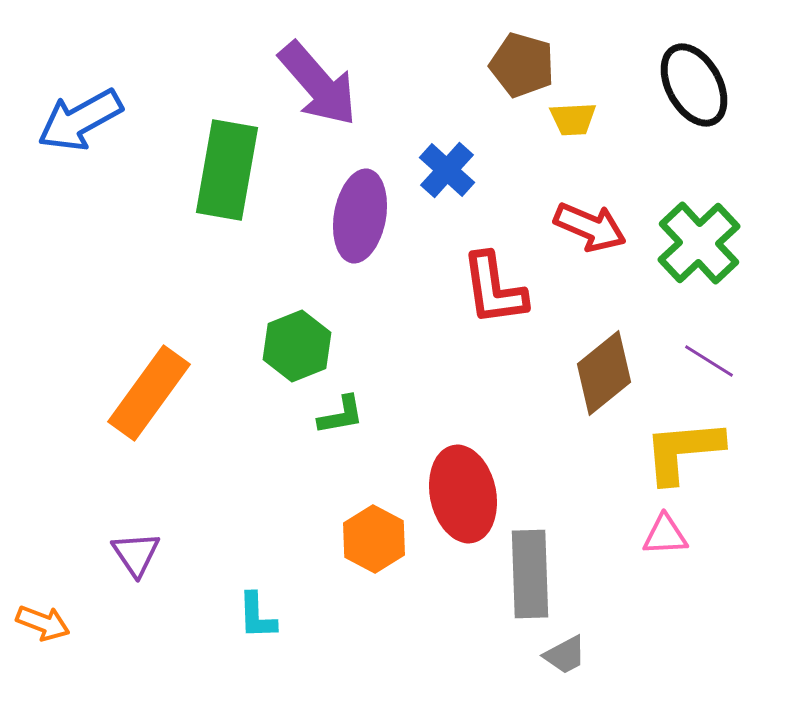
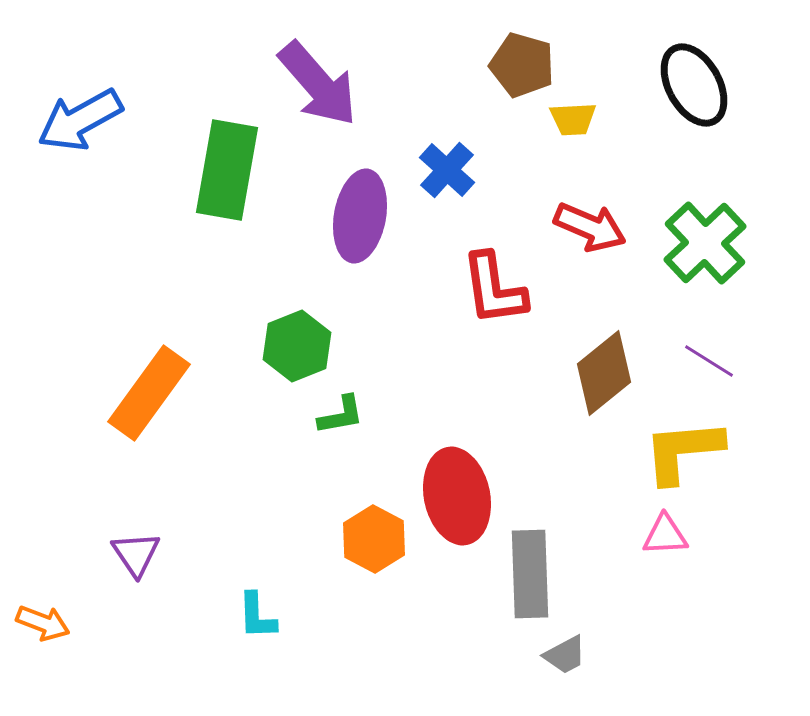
green cross: moved 6 px right
red ellipse: moved 6 px left, 2 px down
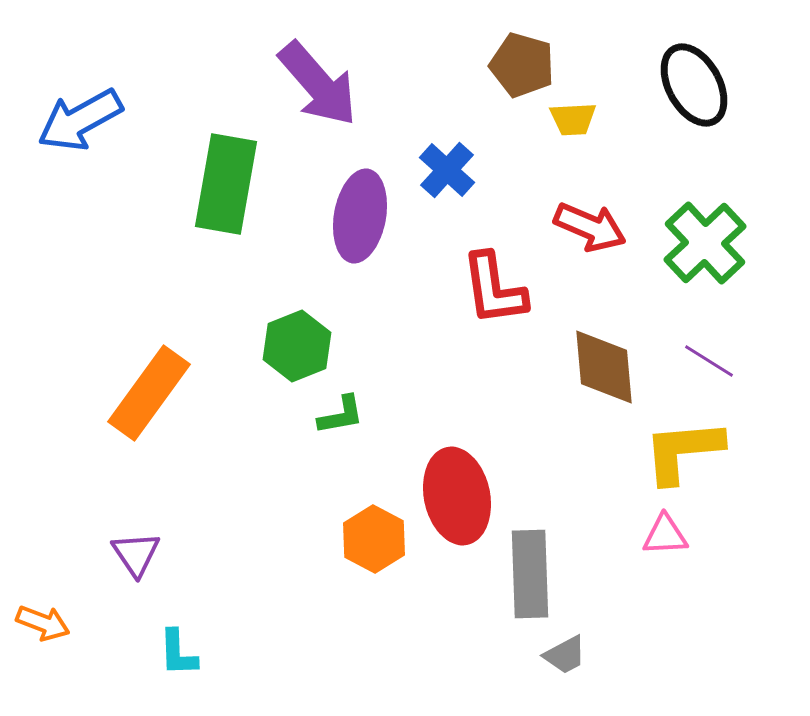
green rectangle: moved 1 px left, 14 px down
brown diamond: moved 6 px up; rotated 56 degrees counterclockwise
cyan L-shape: moved 79 px left, 37 px down
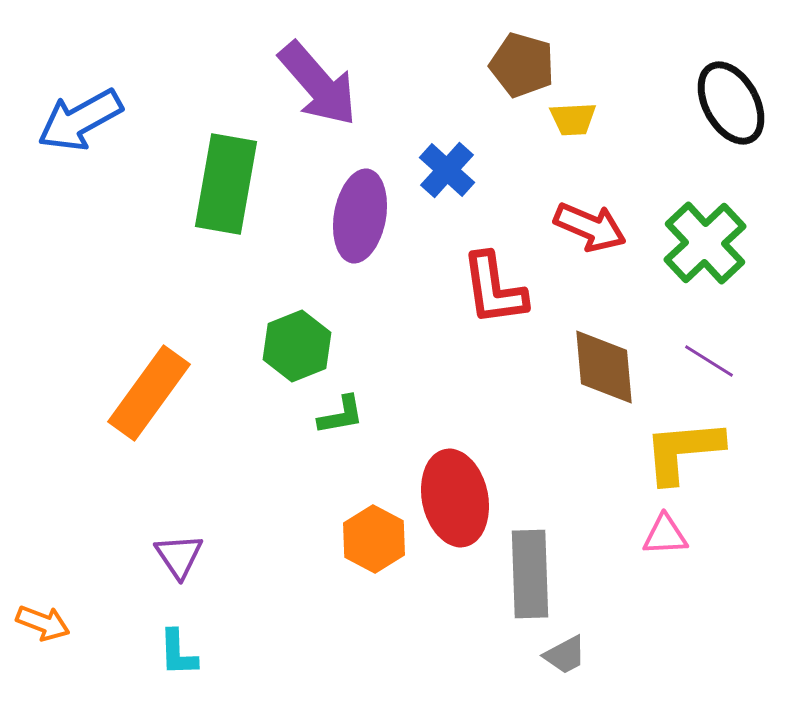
black ellipse: moved 37 px right, 18 px down
red ellipse: moved 2 px left, 2 px down
purple triangle: moved 43 px right, 2 px down
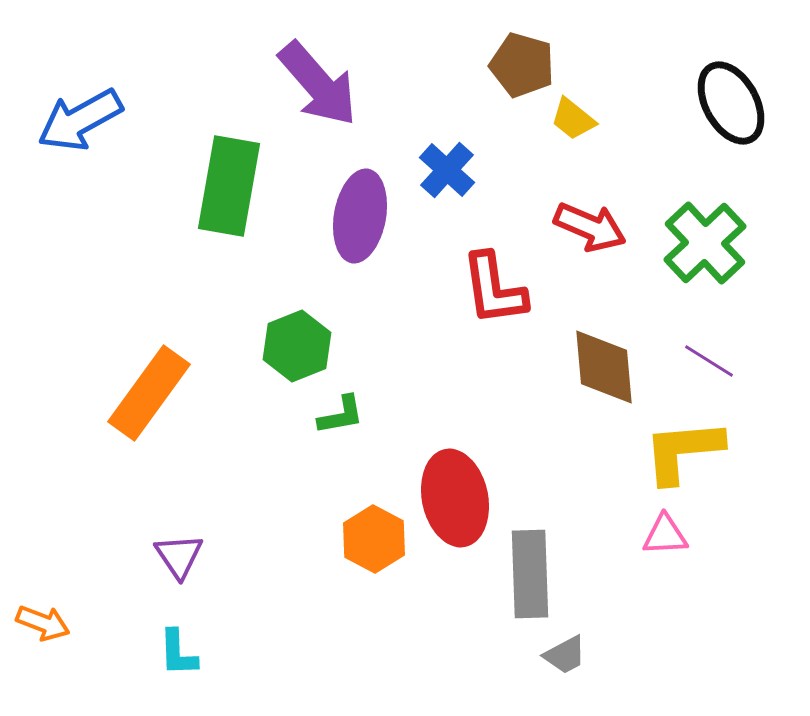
yellow trapezoid: rotated 42 degrees clockwise
green rectangle: moved 3 px right, 2 px down
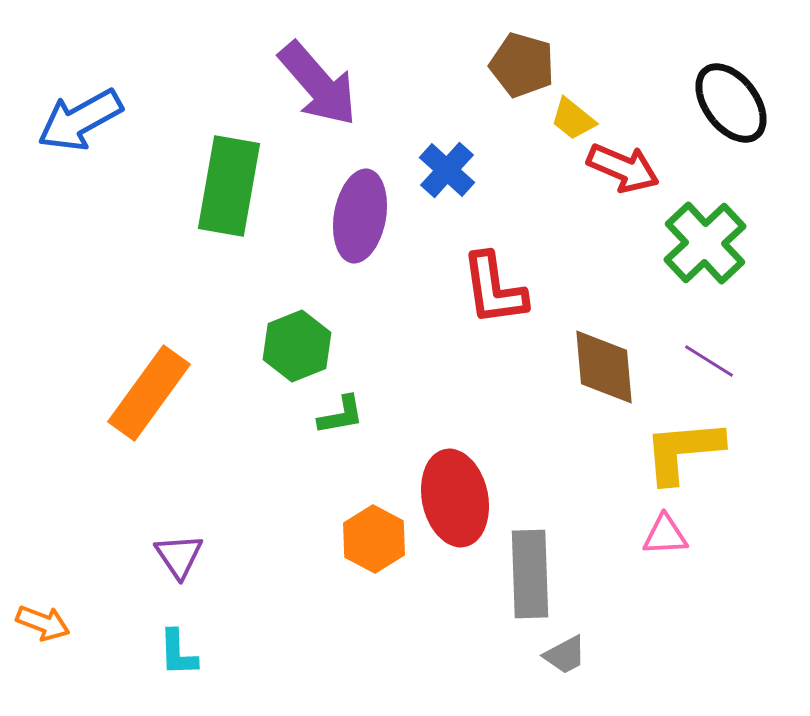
black ellipse: rotated 8 degrees counterclockwise
red arrow: moved 33 px right, 59 px up
